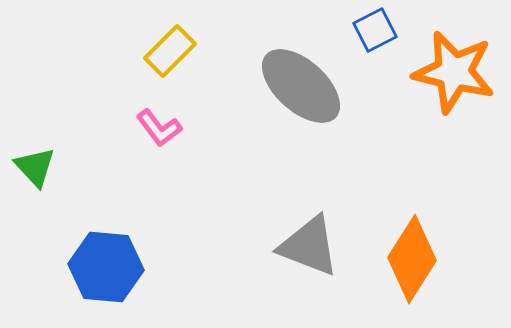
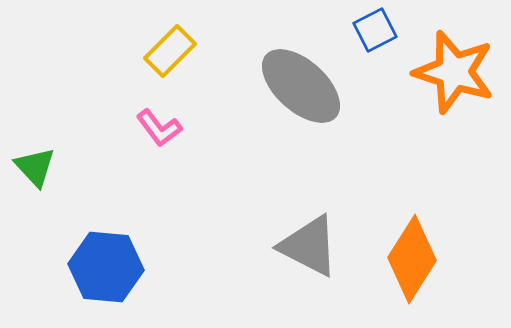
orange star: rotated 4 degrees clockwise
gray triangle: rotated 6 degrees clockwise
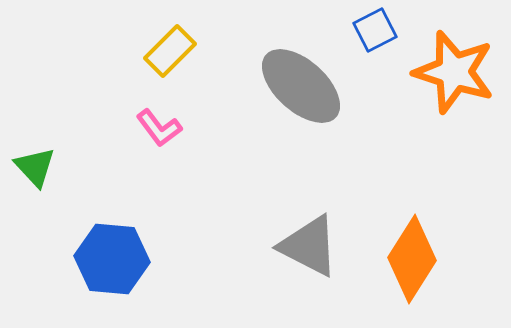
blue hexagon: moved 6 px right, 8 px up
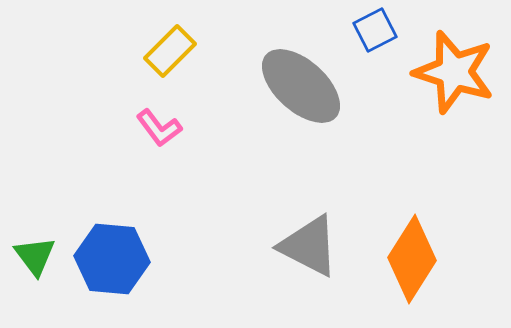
green triangle: moved 89 px down; rotated 6 degrees clockwise
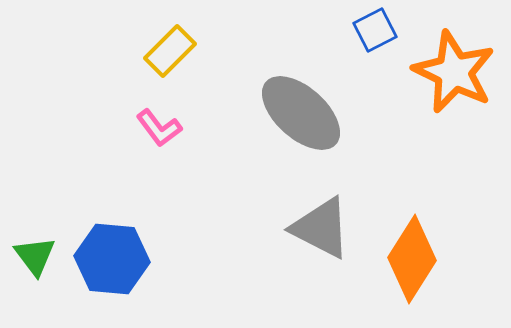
orange star: rotated 8 degrees clockwise
gray ellipse: moved 27 px down
gray triangle: moved 12 px right, 18 px up
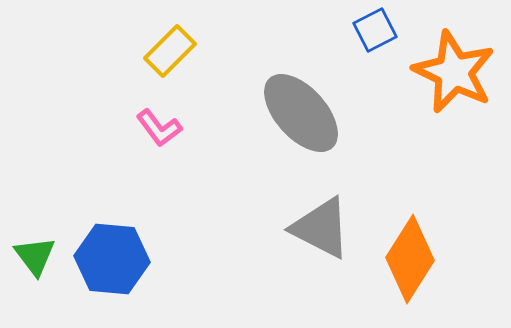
gray ellipse: rotated 6 degrees clockwise
orange diamond: moved 2 px left
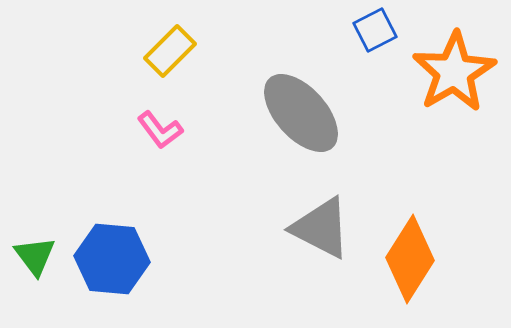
orange star: rotated 16 degrees clockwise
pink L-shape: moved 1 px right, 2 px down
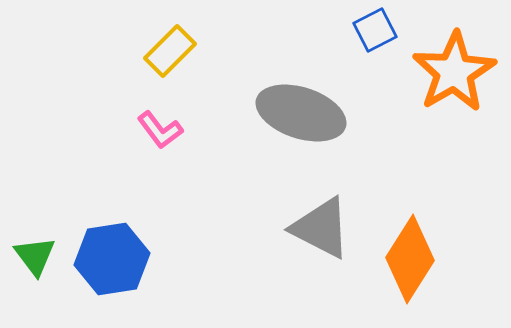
gray ellipse: rotated 30 degrees counterclockwise
blue hexagon: rotated 14 degrees counterclockwise
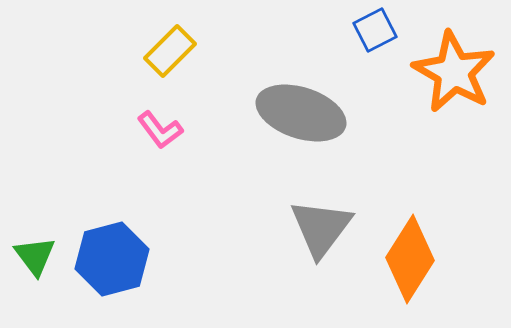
orange star: rotated 12 degrees counterclockwise
gray triangle: rotated 40 degrees clockwise
blue hexagon: rotated 6 degrees counterclockwise
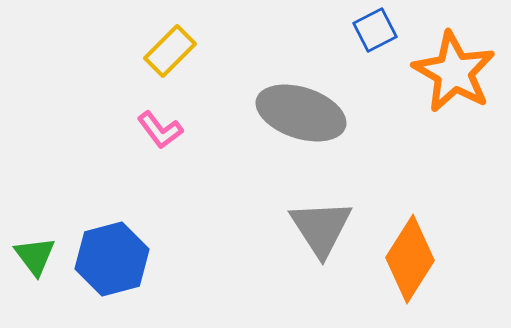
gray triangle: rotated 10 degrees counterclockwise
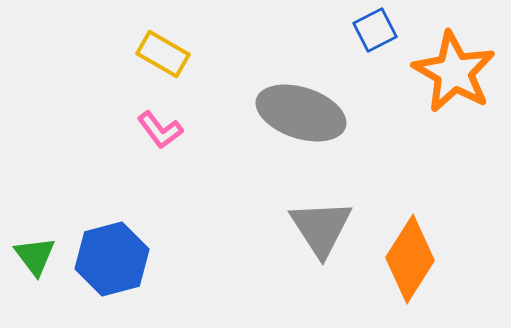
yellow rectangle: moved 7 px left, 3 px down; rotated 75 degrees clockwise
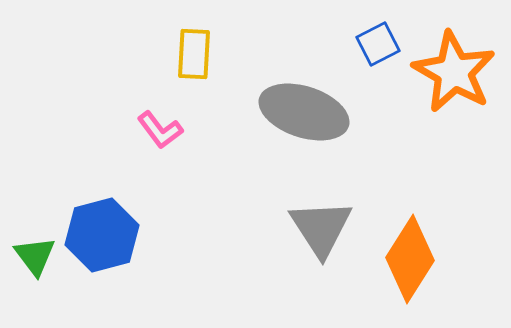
blue square: moved 3 px right, 14 px down
yellow rectangle: moved 31 px right; rotated 63 degrees clockwise
gray ellipse: moved 3 px right, 1 px up
blue hexagon: moved 10 px left, 24 px up
